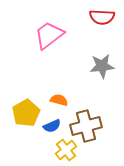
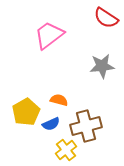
red semicircle: moved 4 px right, 1 px down; rotated 30 degrees clockwise
yellow pentagon: moved 1 px up
blue semicircle: moved 1 px left, 2 px up
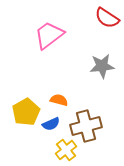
red semicircle: moved 1 px right
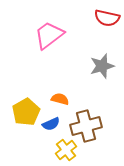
red semicircle: rotated 20 degrees counterclockwise
gray star: rotated 10 degrees counterclockwise
orange semicircle: moved 1 px right, 1 px up
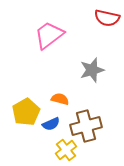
gray star: moved 10 px left, 4 px down
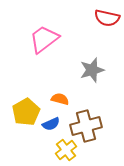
pink trapezoid: moved 5 px left, 4 px down
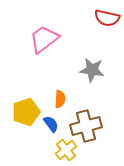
gray star: rotated 25 degrees clockwise
orange semicircle: rotated 78 degrees clockwise
yellow pentagon: rotated 12 degrees clockwise
blue semicircle: rotated 102 degrees counterclockwise
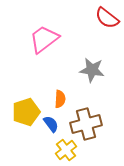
red semicircle: rotated 25 degrees clockwise
brown cross: moved 2 px up
